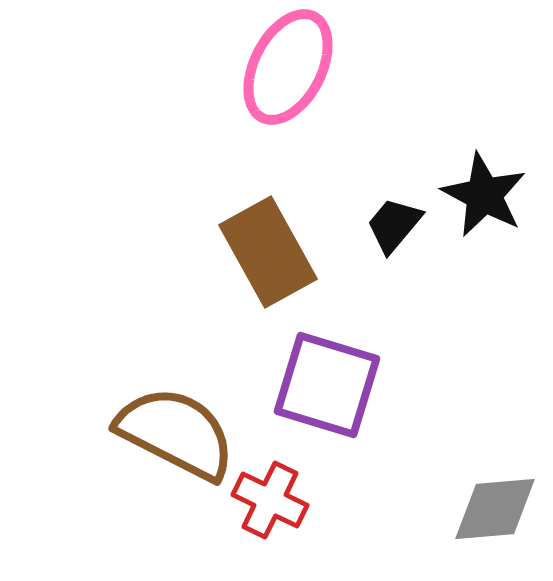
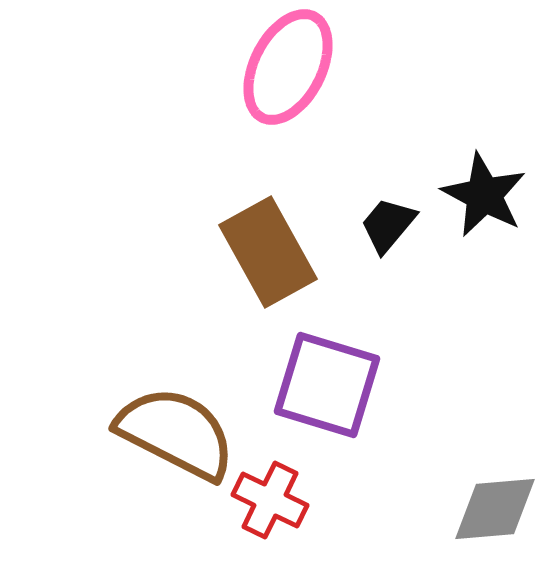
black trapezoid: moved 6 px left
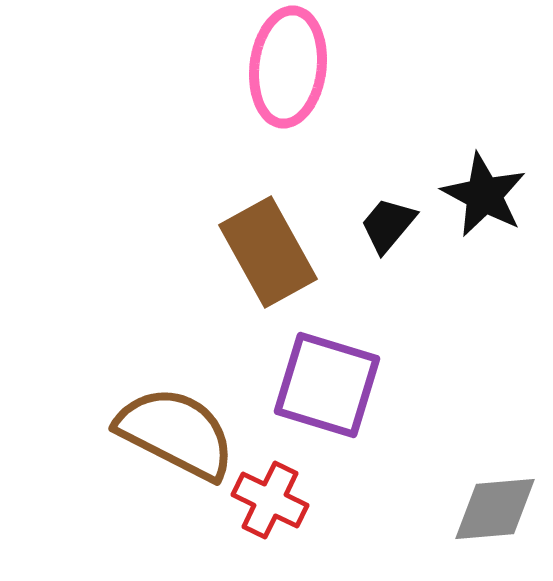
pink ellipse: rotated 20 degrees counterclockwise
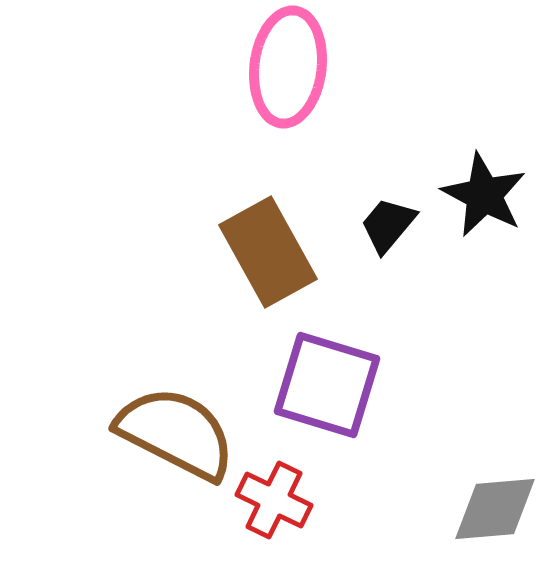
red cross: moved 4 px right
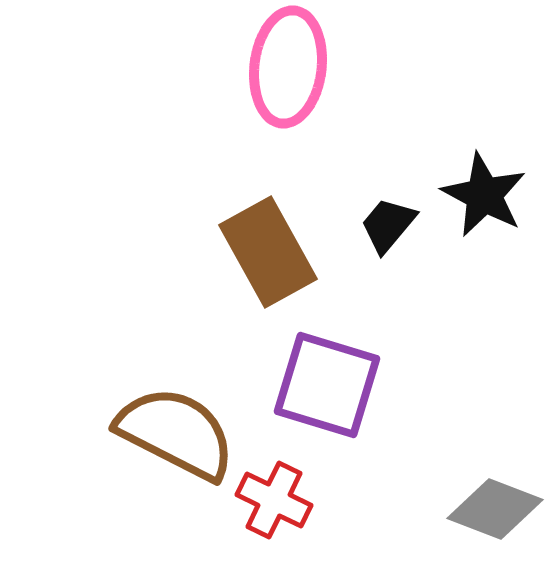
gray diamond: rotated 26 degrees clockwise
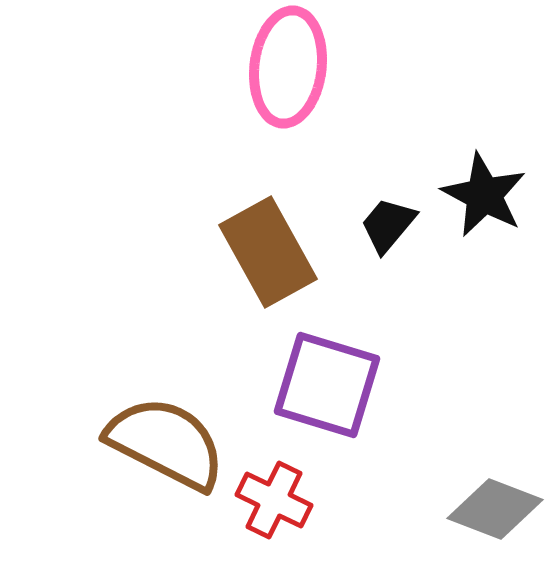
brown semicircle: moved 10 px left, 10 px down
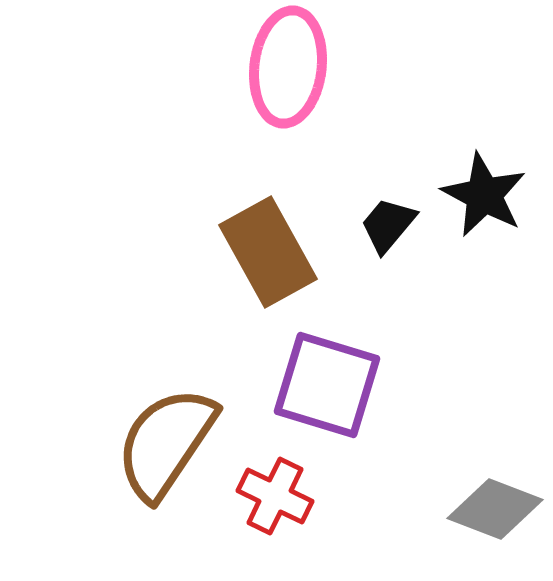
brown semicircle: rotated 83 degrees counterclockwise
red cross: moved 1 px right, 4 px up
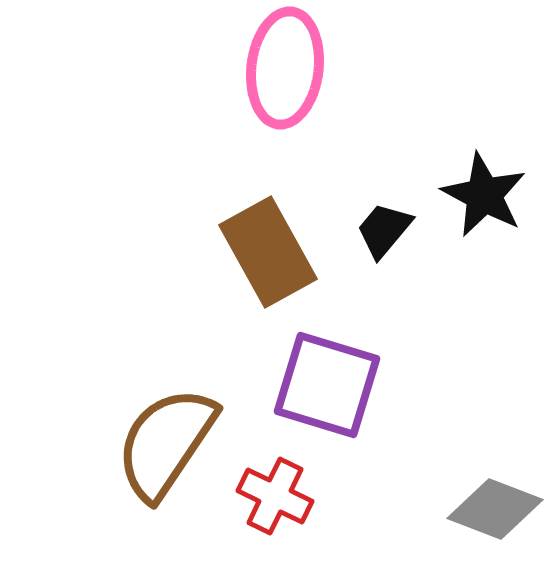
pink ellipse: moved 3 px left, 1 px down
black trapezoid: moved 4 px left, 5 px down
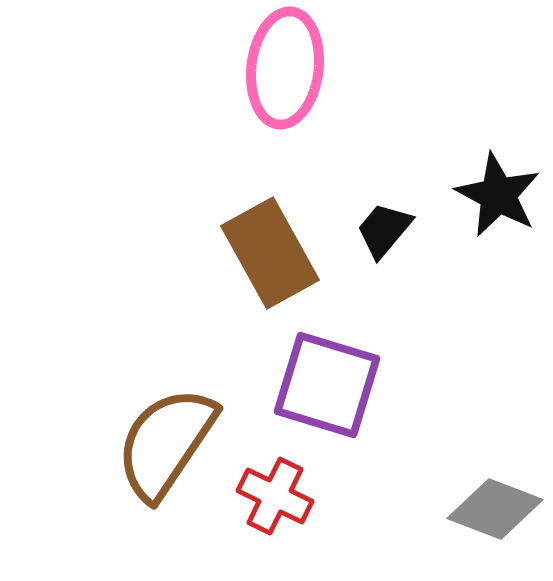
black star: moved 14 px right
brown rectangle: moved 2 px right, 1 px down
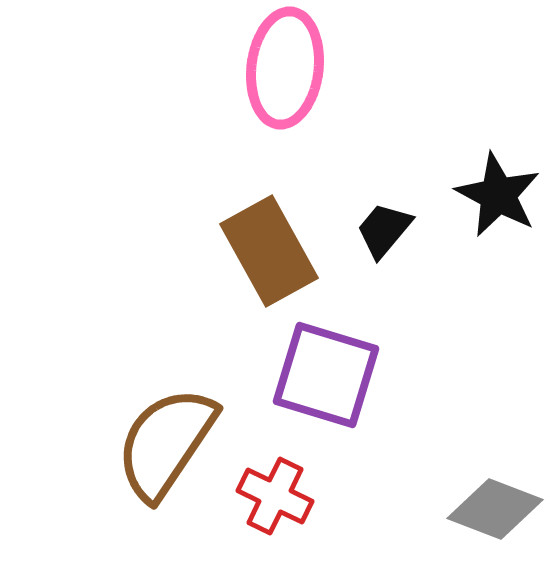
brown rectangle: moved 1 px left, 2 px up
purple square: moved 1 px left, 10 px up
